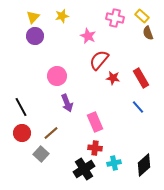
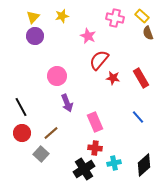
blue line: moved 10 px down
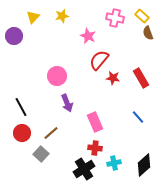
purple circle: moved 21 px left
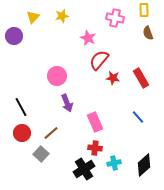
yellow rectangle: moved 2 px right, 6 px up; rotated 48 degrees clockwise
pink star: moved 2 px down
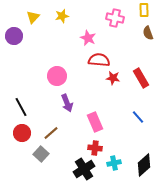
red semicircle: rotated 55 degrees clockwise
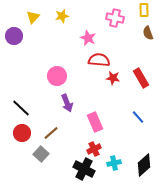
black line: moved 1 px down; rotated 18 degrees counterclockwise
red cross: moved 1 px left, 1 px down; rotated 32 degrees counterclockwise
black cross: rotated 30 degrees counterclockwise
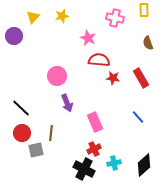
brown semicircle: moved 10 px down
brown line: rotated 42 degrees counterclockwise
gray square: moved 5 px left, 4 px up; rotated 35 degrees clockwise
